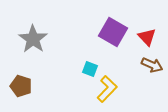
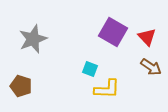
gray star: rotated 16 degrees clockwise
brown arrow: moved 1 px left, 2 px down; rotated 10 degrees clockwise
yellow L-shape: rotated 48 degrees clockwise
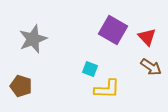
purple square: moved 2 px up
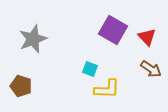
brown arrow: moved 2 px down
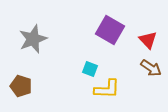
purple square: moved 3 px left
red triangle: moved 1 px right, 3 px down
brown arrow: moved 1 px up
